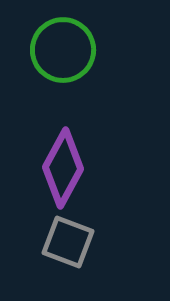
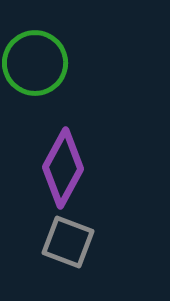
green circle: moved 28 px left, 13 px down
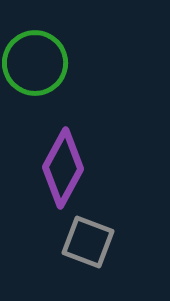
gray square: moved 20 px right
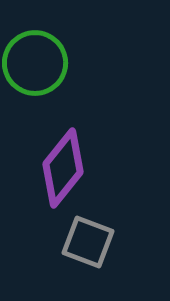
purple diamond: rotated 10 degrees clockwise
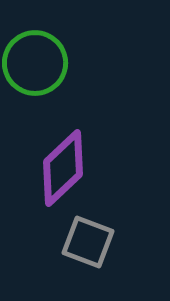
purple diamond: rotated 8 degrees clockwise
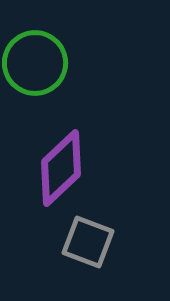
purple diamond: moved 2 px left
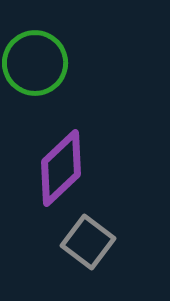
gray square: rotated 16 degrees clockwise
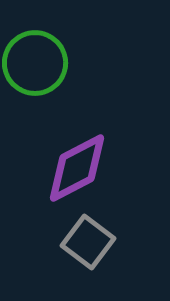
purple diamond: moved 16 px right; rotated 16 degrees clockwise
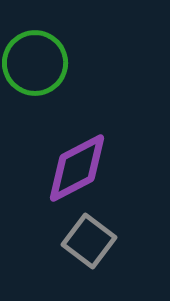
gray square: moved 1 px right, 1 px up
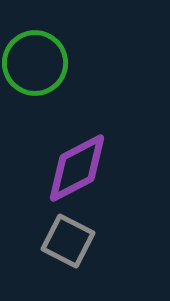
gray square: moved 21 px left; rotated 10 degrees counterclockwise
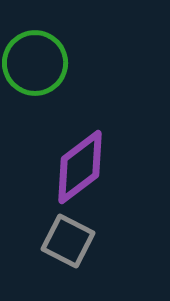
purple diamond: moved 3 px right, 1 px up; rotated 10 degrees counterclockwise
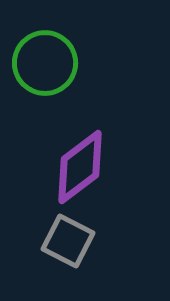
green circle: moved 10 px right
